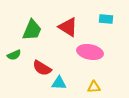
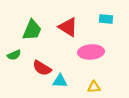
pink ellipse: moved 1 px right; rotated 15 degrees counterclockwise
cyan triangle: moved 1 px right, 2 px up
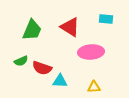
red triangle: moved 2 px right
green semicircle: moved 7 px right, 6 px down
red semicircle: rotated 12 degrees counterclockwise
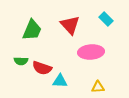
cyan rectangle: rotated 40 degrees clockwise
red triangle: moved 2 px up; rotated 15 degrees clockwise
green semicircle: rotated 24 degrees clockwise
yellow triangle: moved 4 px right
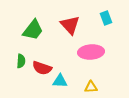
cyan rectangle: moved 1 px up; rotated 24 degrees clockwise
green trapezoid: moved 1 px right; rotated 15 degrees clockwise
green semicircle: rotated 88 degrees counterclockwise
yellow triangle: moved 7 px left
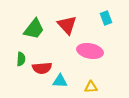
red triangle: moved 3 px left
green trapezoid: moved 1 px right, 1 px up
pink ellipse: moved 1 px left, 1 px up; rotated 15 degrees clockwise
green semicircle: moved 2 px up
red semicircle: rotated 24 degrees counterclockwise
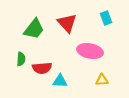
red triangle: moved 2 px up
yellow triangle: moved 11 px right, 7 px up
